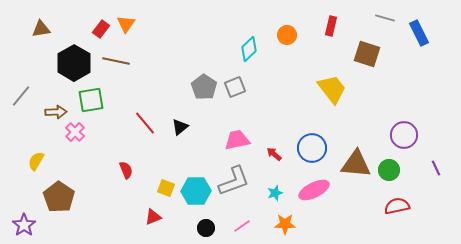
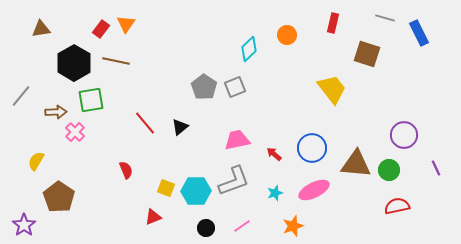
red rectangle at (331, 26): moved 2 px right, 3 px up
orange star at (285, 224): moved 8 px right, 2 px down; rotated 20 degrees counterclockwise
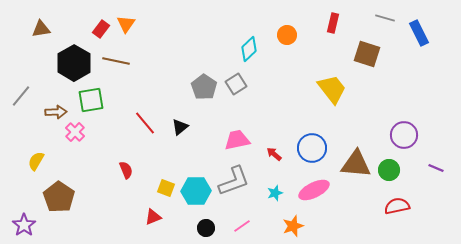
gray square at (235, 87): moved 1 px right, 3 px up; rotated 10 degrees counterclockwise
purple line at (436, 168): rotated 42 degrees counterclockwise
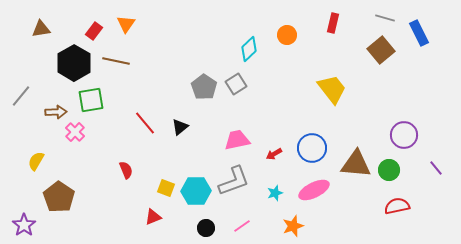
red rectangle at (101, 29): moved 7 px left, 2 px down
brown square at (367, 54): moved 14 px right, 4 px up; rotated 32 degrees clockwise
red arrow at (274, 154): rotated 70 degrees counterclockwise
purple line at (436, 168): rotated 28 degrees clockwise
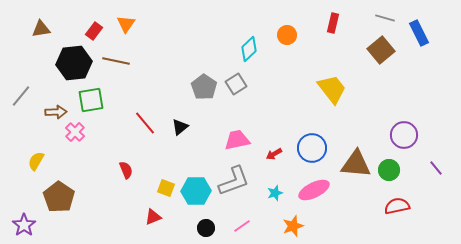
black hexagon at (74, 63): rotated 24 degrees clockwise
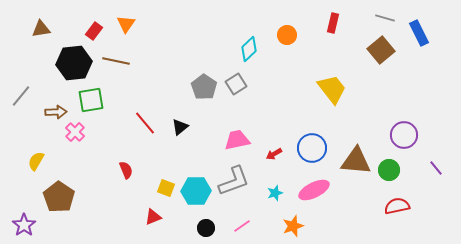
brown triangle at (356, 164): moved 3 px up
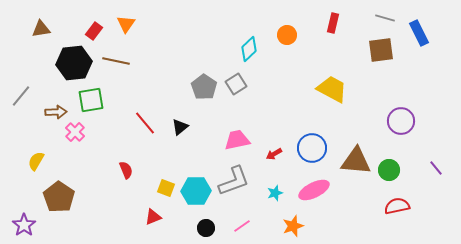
brown square at (381, 50): rotated 32 degrees clockwise
yellow trapezoid at (332, 89): rotated 24 degrees counterclockwise
purple circle at (404, 135): moved 3 px left, 14 px up
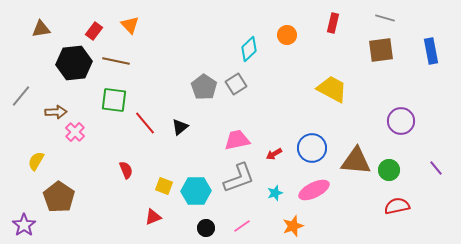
orange triangle at (126, 24): moved 4 px right, 1 px down; rotated 18 degrees counterclockwise
blue rectangle at (419, 33): moved 12 px right, 18 px down; rotated 15 degrees clockwise
green square at (91, 100): moved 23 px right; rotated 16 degrees clockwise
gray L-shape at (234, 181): moved 5 px right, 3 px up
yellow square at (166, 188): moved 2 px left, 2 px up
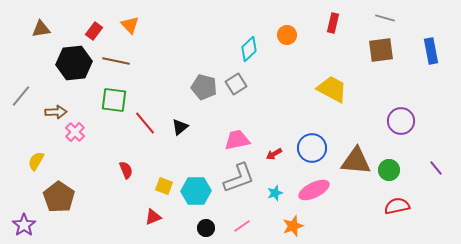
gray pentagon at (204, 87): rotated 20 degrees counterclockwise
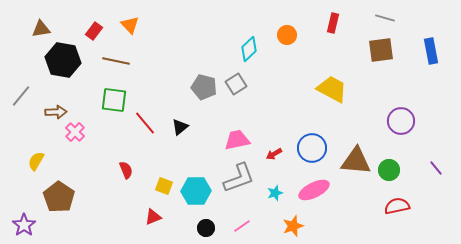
black hexagon at (74, 63): moved 11 px left, 3 px up; rotated 16 degrees clockwise
